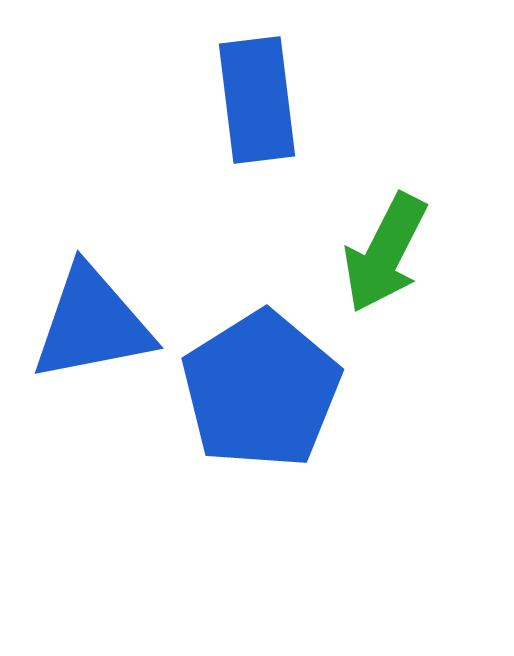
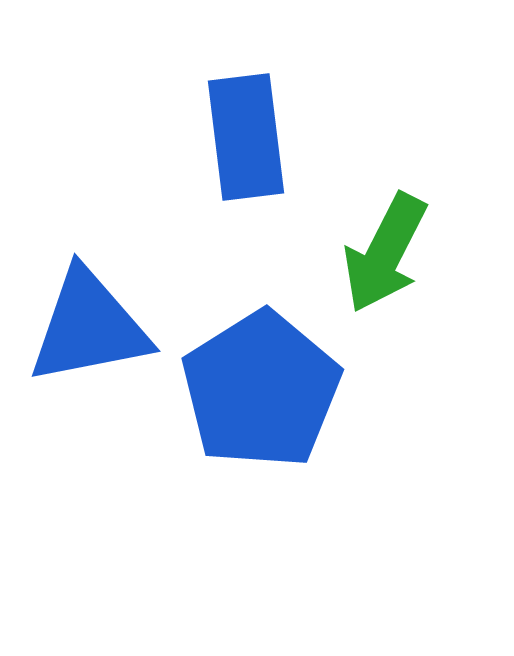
blue rectangle: moved 11 px left, 37 px down
blue triangle: moved 3 px left, 3 px down
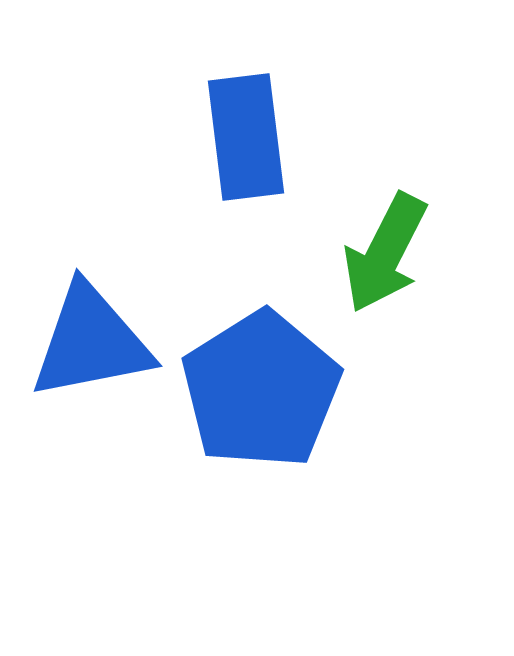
blue triangle: moved 2 px right, 15 px down
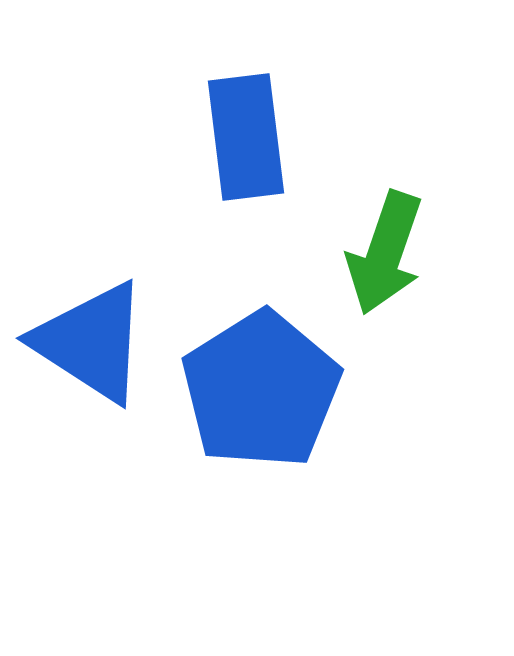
green arrow: rotated 8 degrees counterclockwise
blue triangle: rotated 44 degrees clockwise
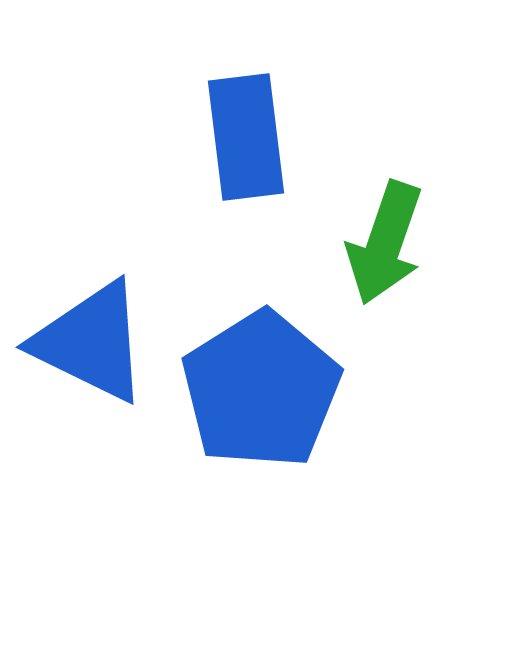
green arrow: moved 10 px up
blue triangle: rotated 7 degrees counterclockwise
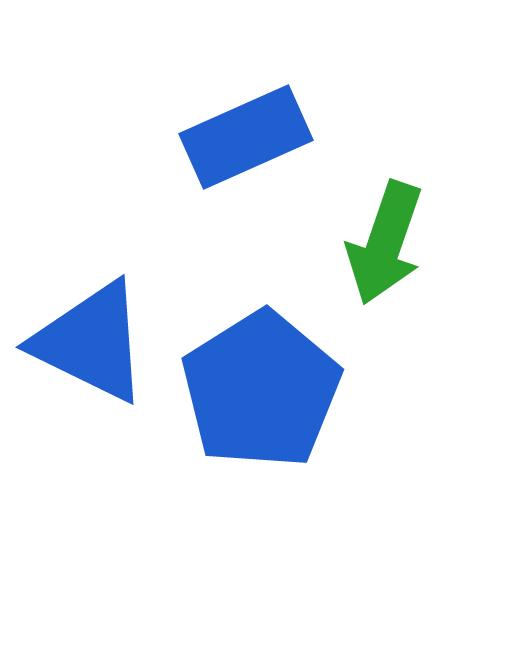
blue rectangle: rotated 73 degrees clockwise
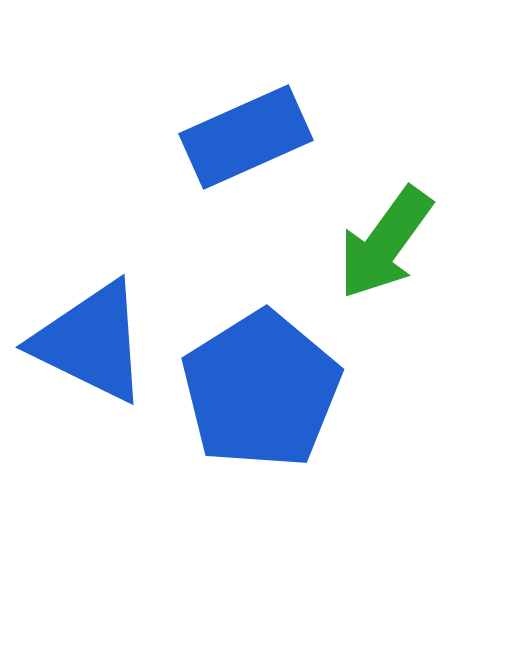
green arrow: rotated 17 degrees clockwise
